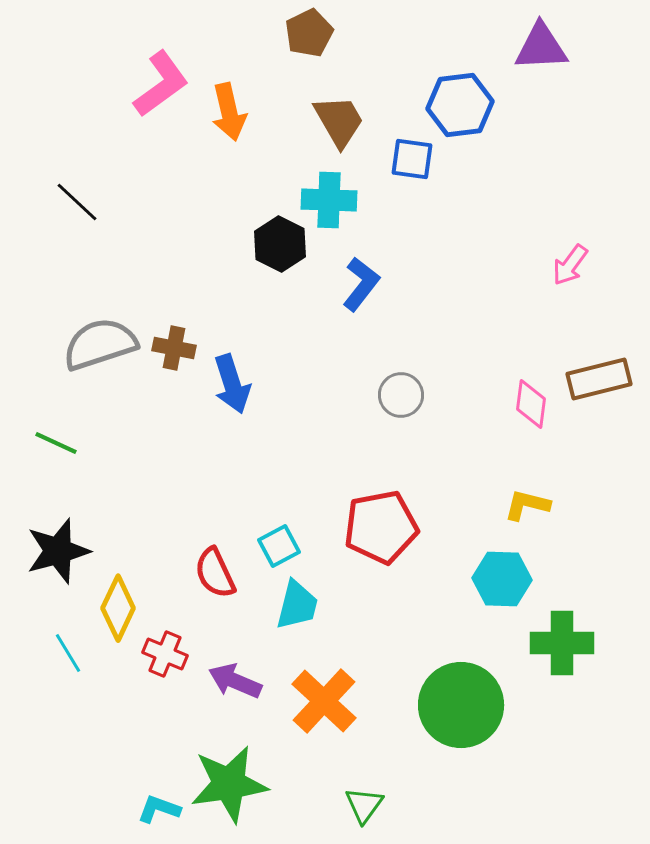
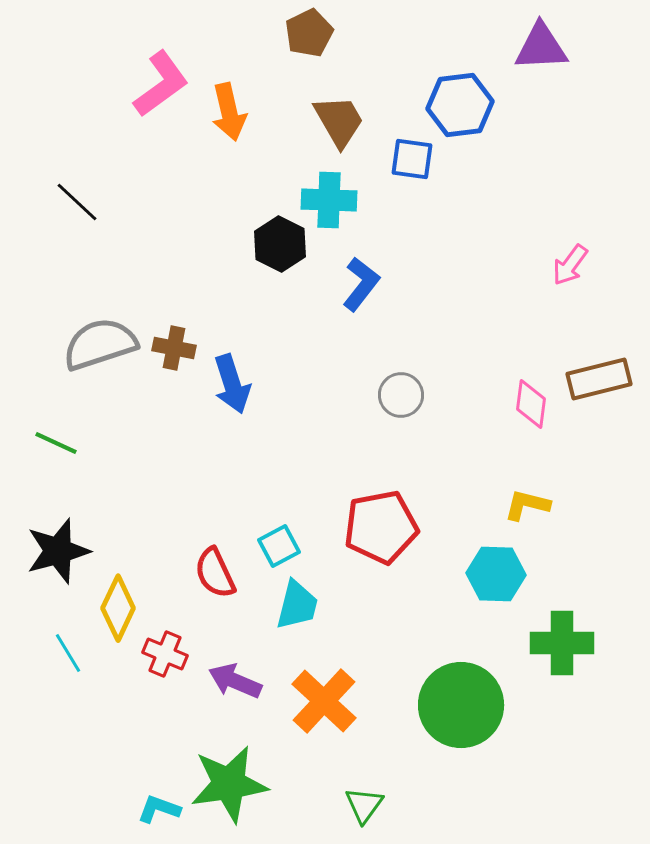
cyan hexagon: moved 6 px left, 5 px up
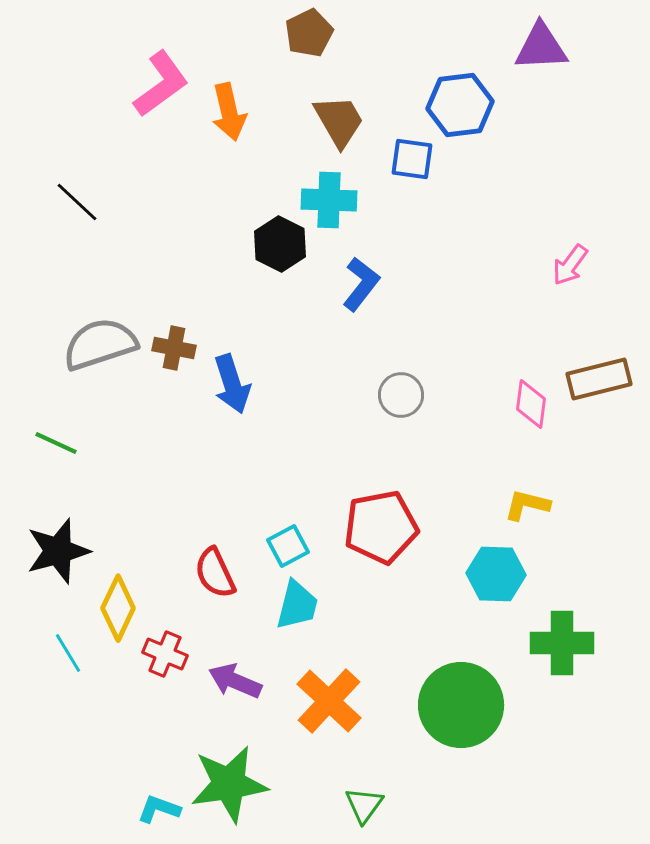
cyan square: moved 9 px right
orange cross: moved 5 px right
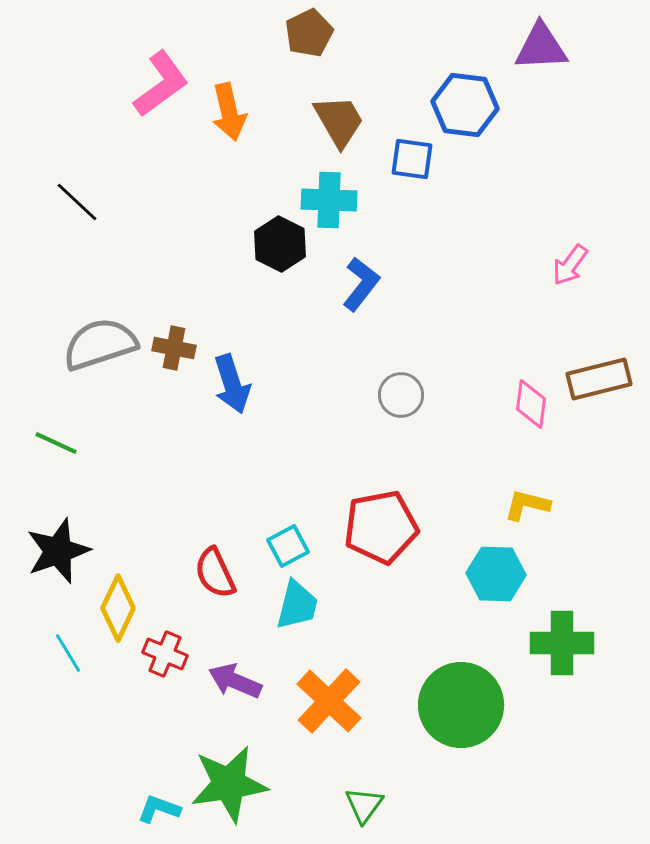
blue hexagon: moved 5 px right; rotated 14 degrees clockwise
black star: rotated 4 degrees counterclockwise
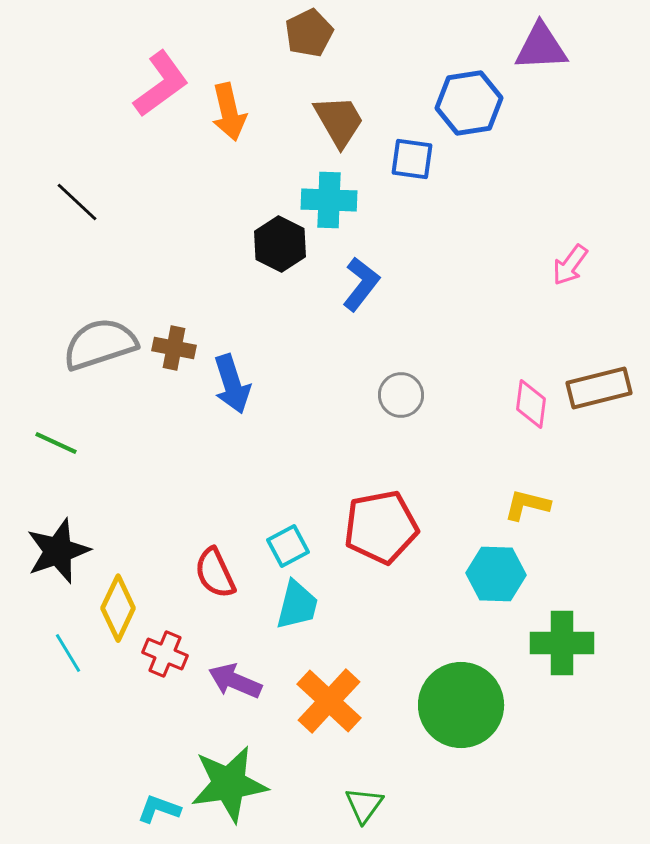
blue hexagon: moved 4 px right, 2 px up; rotated 16 degrees counterclockwise
brown rectangle: moved 9 px down
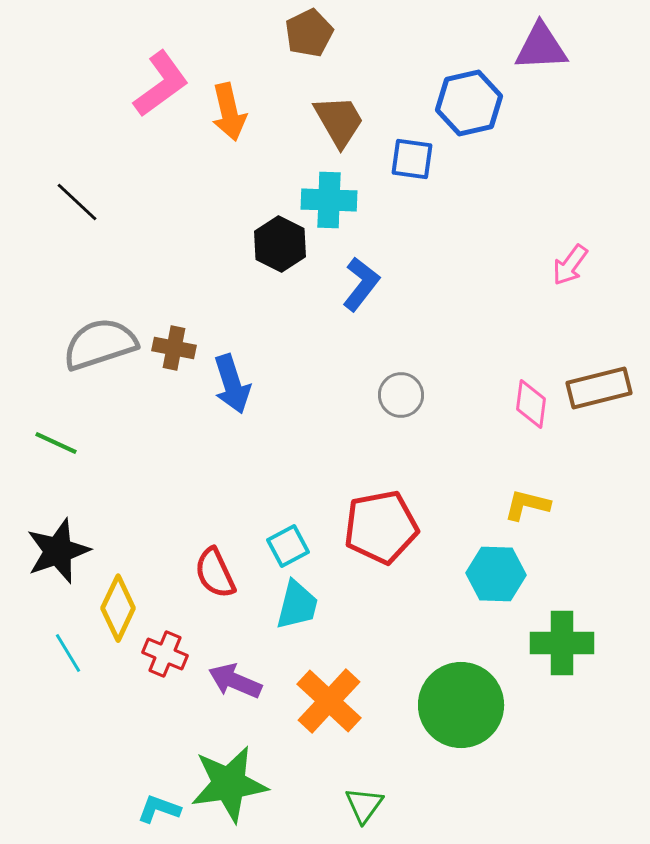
blue hexagon: rotated 4 degrees counterclockwise
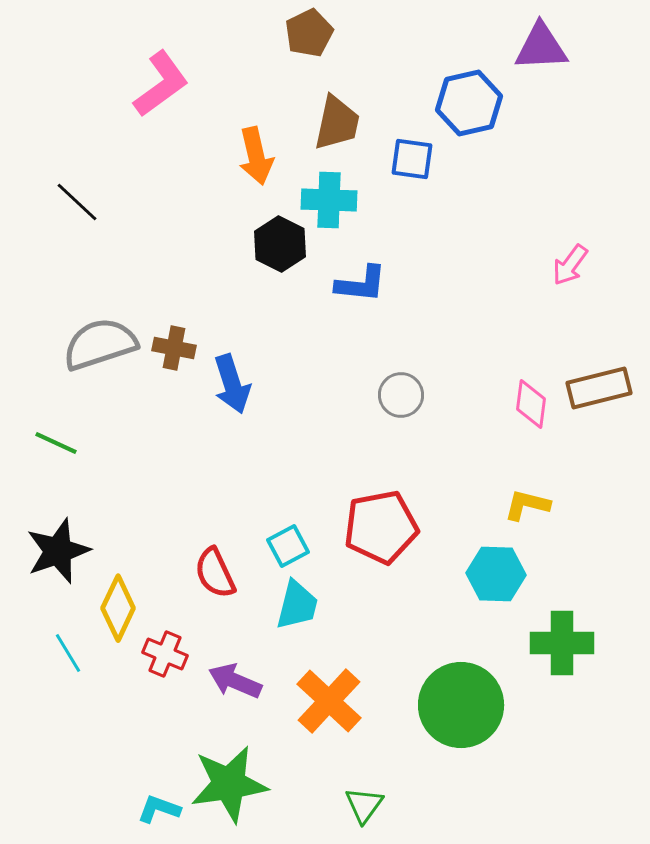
orange arrow: moved 27 px right, 44 px down
brown trapezoid: moved 2 px left, 2 px down; rotated 42 degrees clockwise
blue L-shape: rotated 58 degrees clockwise
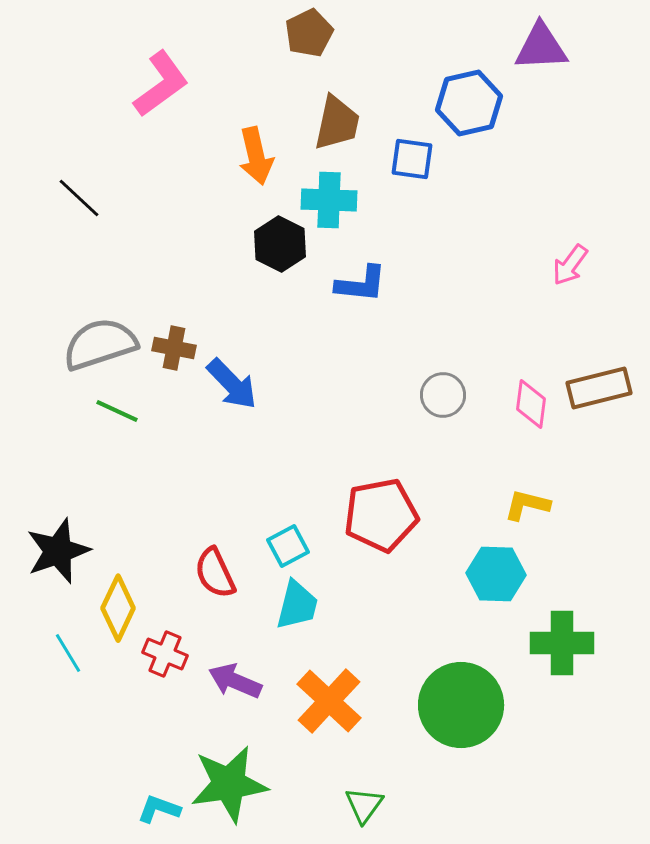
black line: moved 2 px right, 4 px up
blue arrow: rotated 26 degrees counterclockwise
gray circle: moved 42 px right
green line: moved 61 px right, 32 px up
red pentagon: moved 12 px up
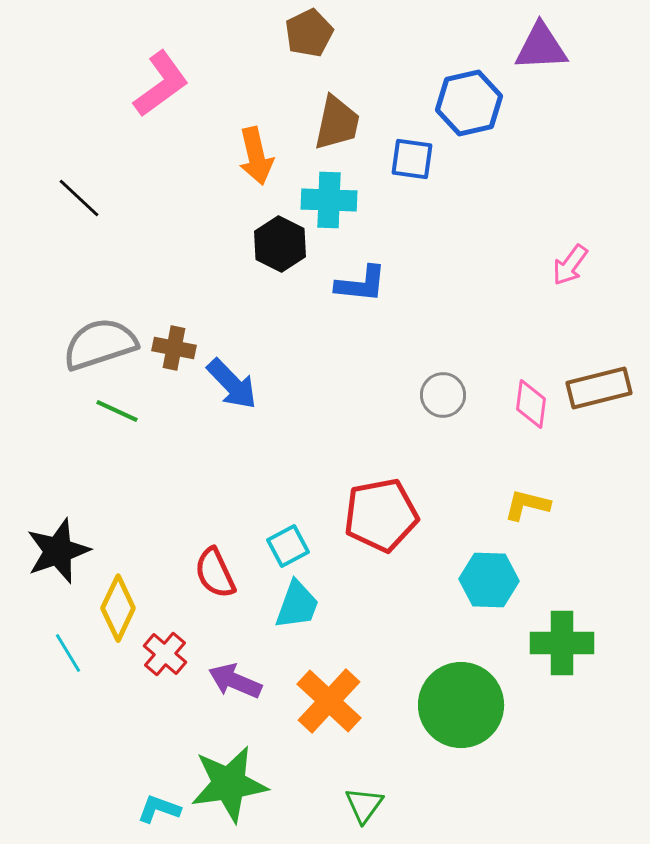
cyan hexagon: moved 7 px left, 6 px down
cyan trapezoid: rotated 6 degrees clockwise
red cross: rotated 18 degrees clockwise
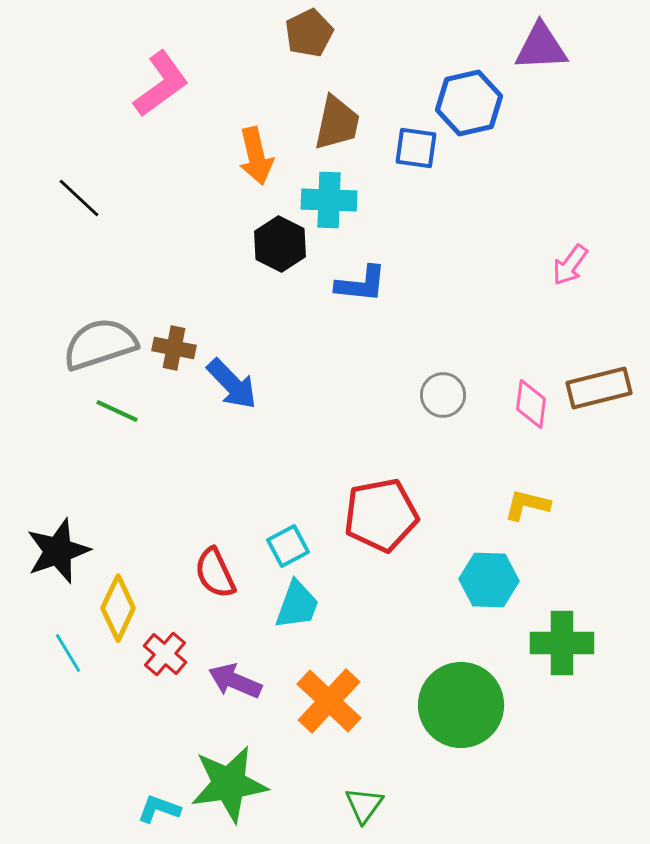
blue square: moved 4 px right, 11 px up
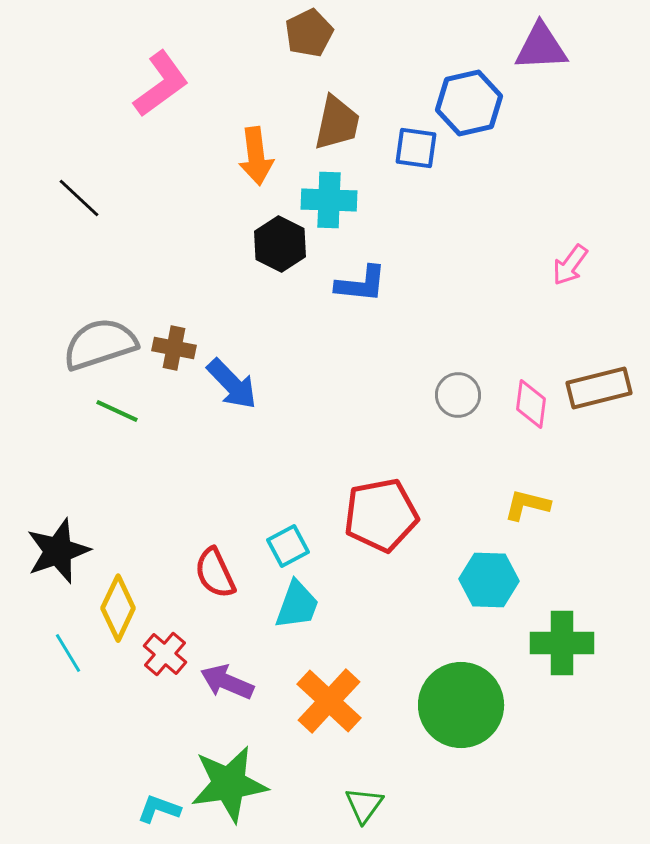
orange arrow: rotated 6 degrees clockwise
gray circle: moved 15 px right
purple arrow: moved 8 px left, 1 px down
